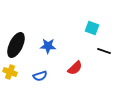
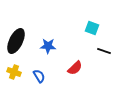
black ellipse: moved 4 px up
yellow cross: moved 4 px right
blue semicircle: moved 1 px left; rotated 104 degrees counterclockwise
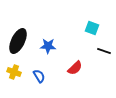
black ellipse: moved 2 px right
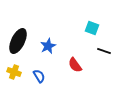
blue star: rotated 28 degrees counterclockwise
red semicircle: moved 3 px up; rotated 98 degrees clockwise
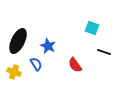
blue star: rotated 21 degrees counterclockwise
black line: moved 1 px down
blue semicircle: moved 3 px left, 12 px up
